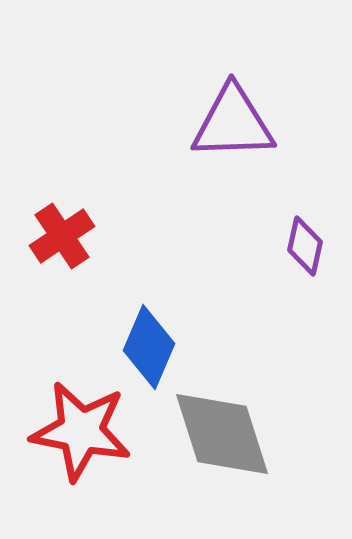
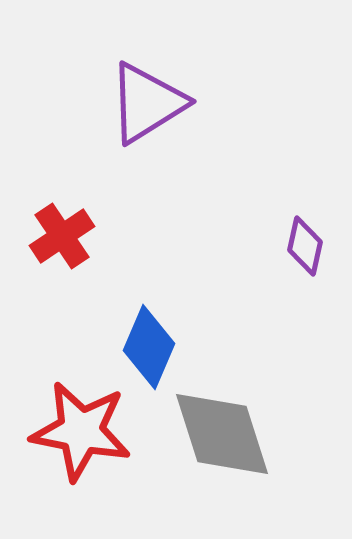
purple triangle: moved 86 px left, 20 px up; rotated 30 degrees counterclockwise
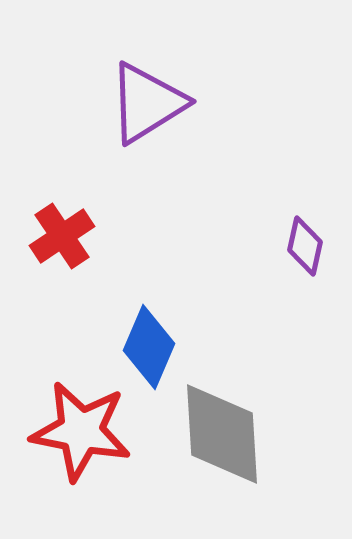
gray diamond: rotated 14 degrees clockwise
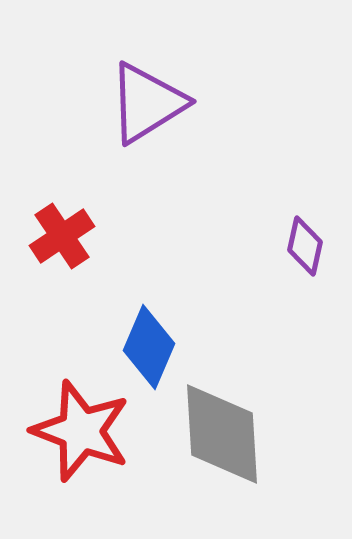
red star: rotated 10 degrees clockwise
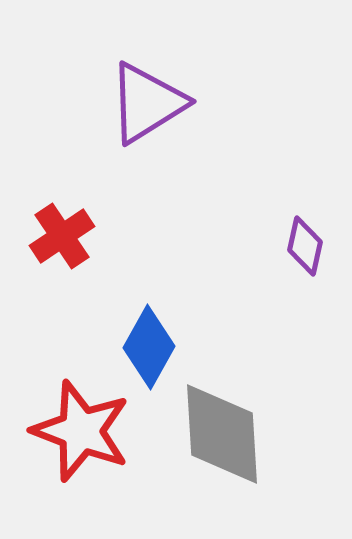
blue diamond: rotated 6 degrees clockwise
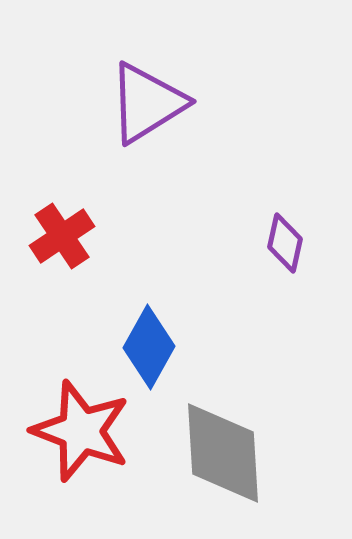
purple diamond: moved 20 px left, 3 px up
gray diamond: moved 1 px right, 19 px down
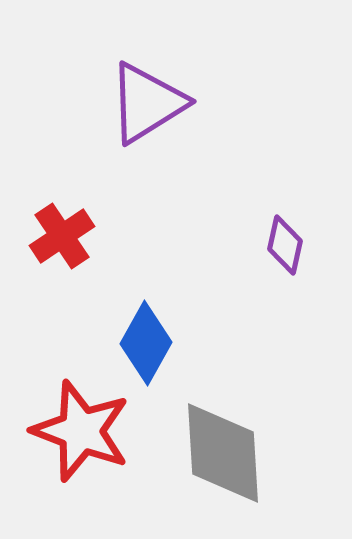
purple diamond: moved 2 px down
blue diamond: moved 3 px left, 4 px up
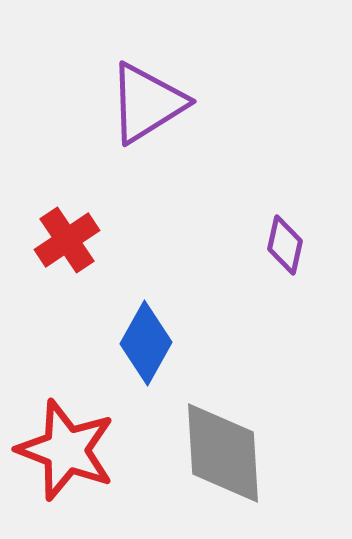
red cross: moved 5 px right, 4 px down
red star: moved 15 px left, 19 px down
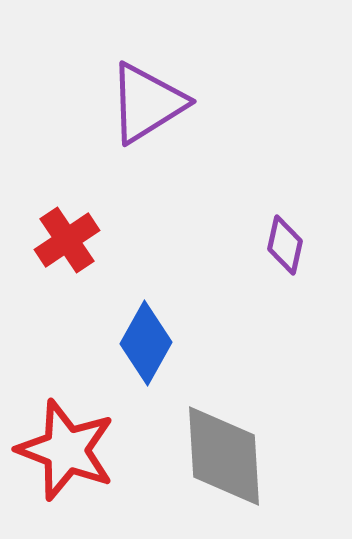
gray diamond: moved 1 px right, 3 px down
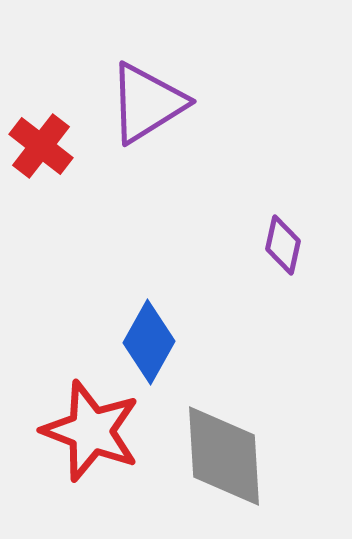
red cross: moved 26 px left, 94 px up; rotated 18 degrees counterclockwise
purple diamond: moved 2 px left
blue diamond: moved 3 px right, 1 px up
red star: moved 25 px right, 19 px up
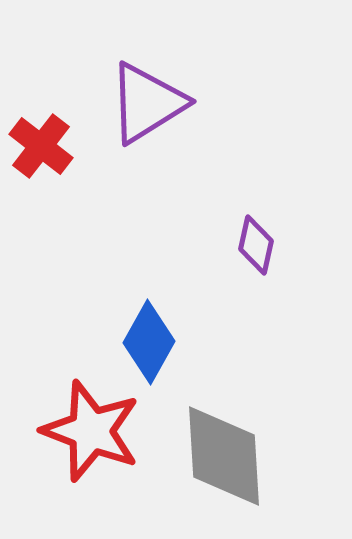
purple diamond: moved 27 px left
